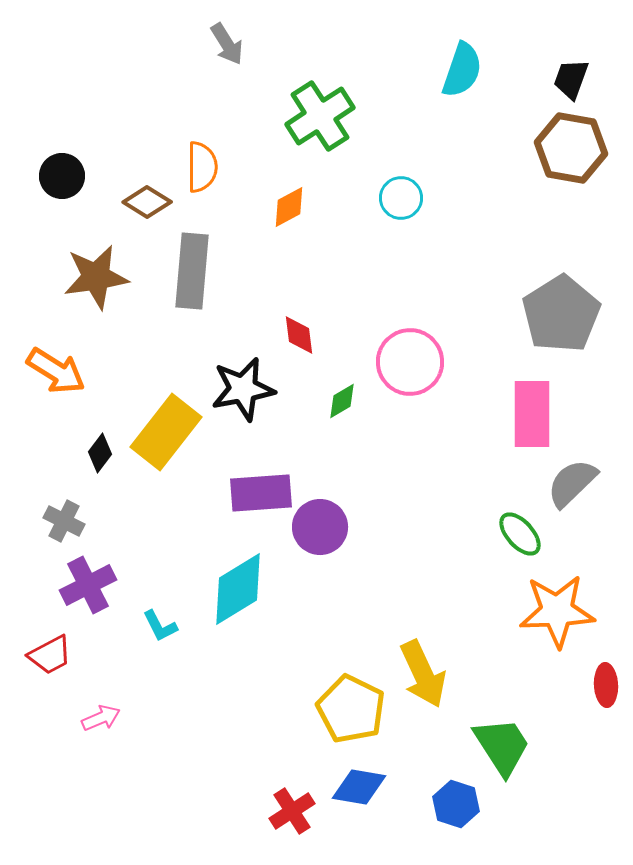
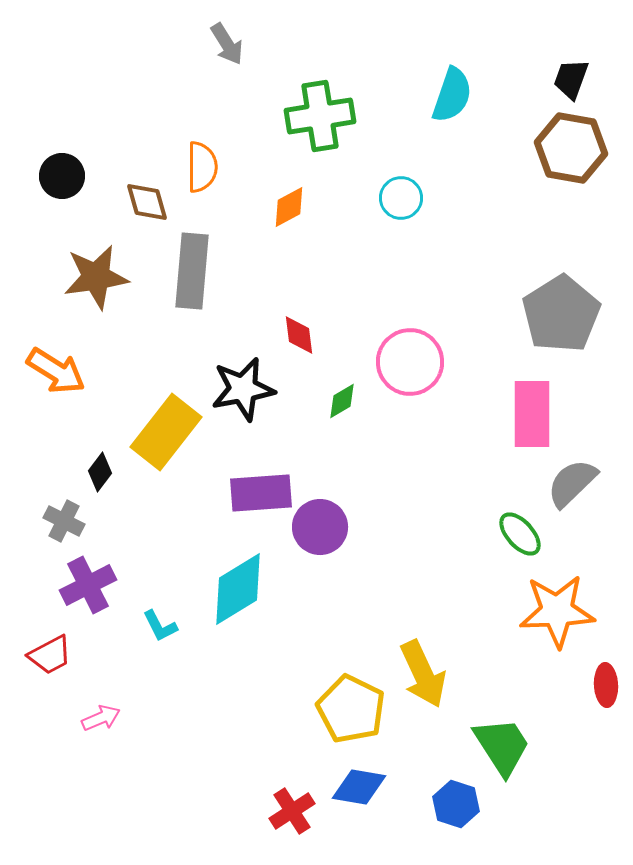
cyan semicircle: moved 10 px left, 25 px down
green cross: rotated 24 degrees clockwise
brown diamond: rotated 42 degrees clockwise
black diamond: moved 19 px down
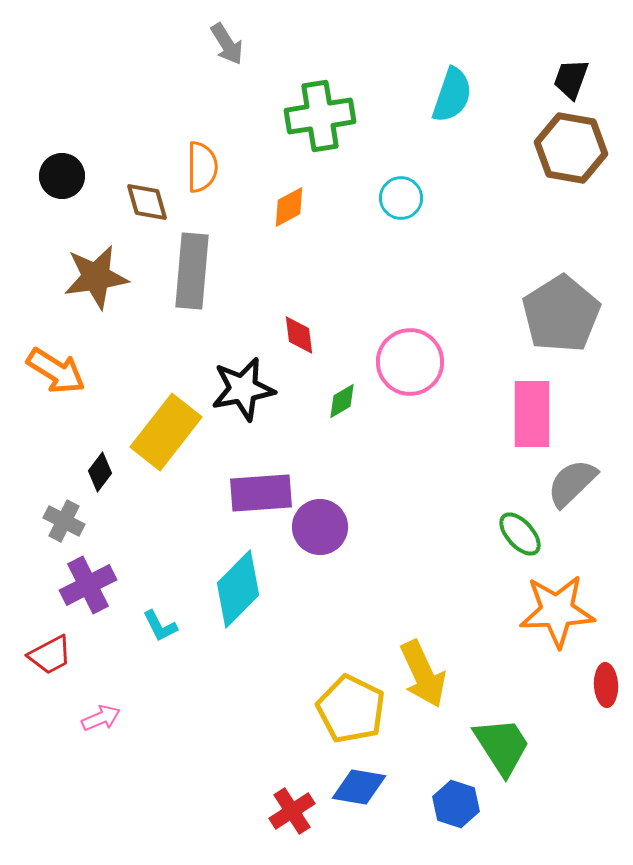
cyan diamond: rotated 14 degrees counterclockwise
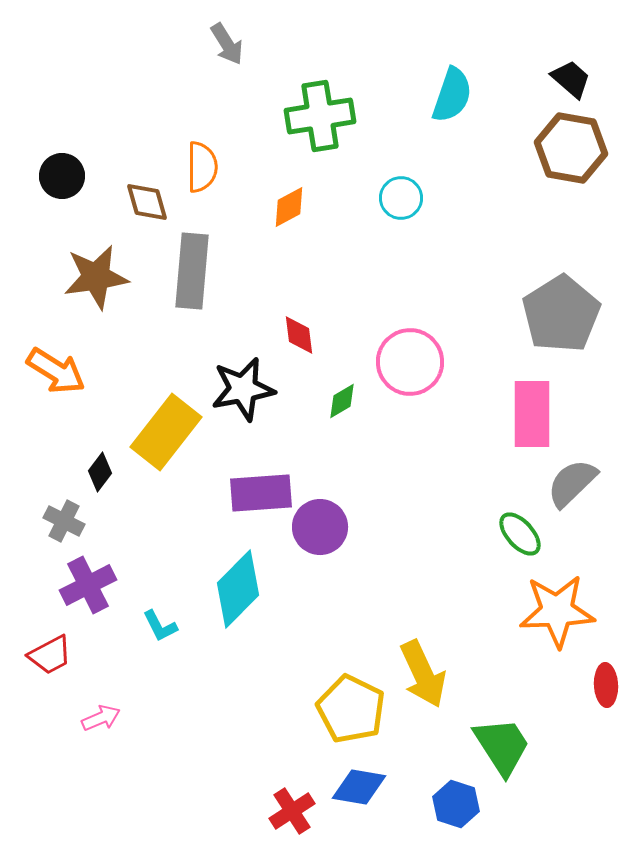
black trapezoid: rotated 111 degrees clockwise
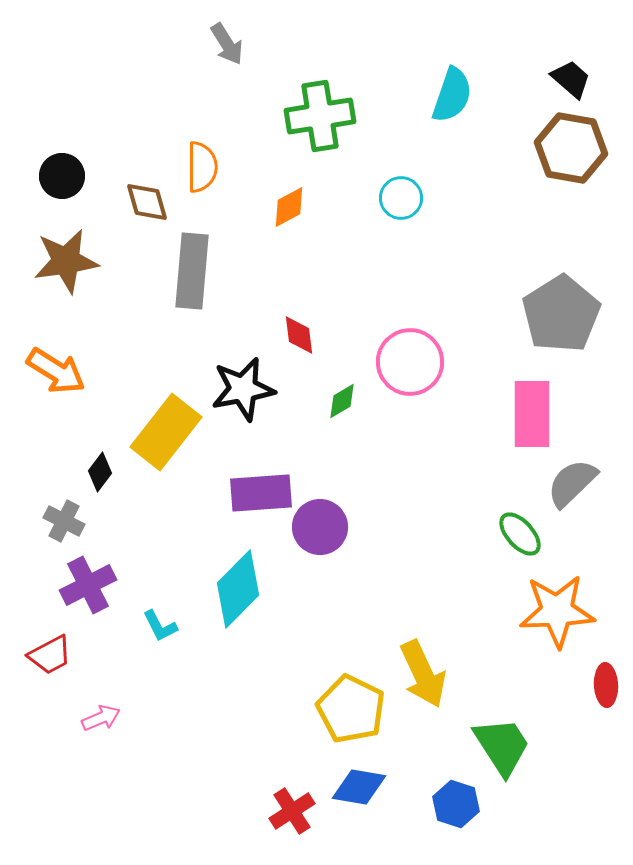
brown star: moved 30 px left, 16 px up
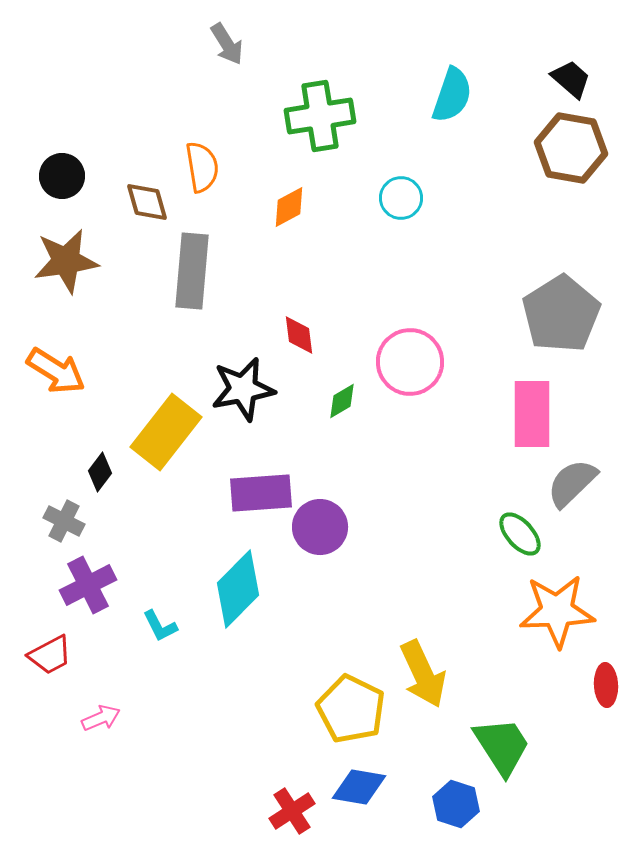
orange semicircle: rotated 9 degrees counterclockwise
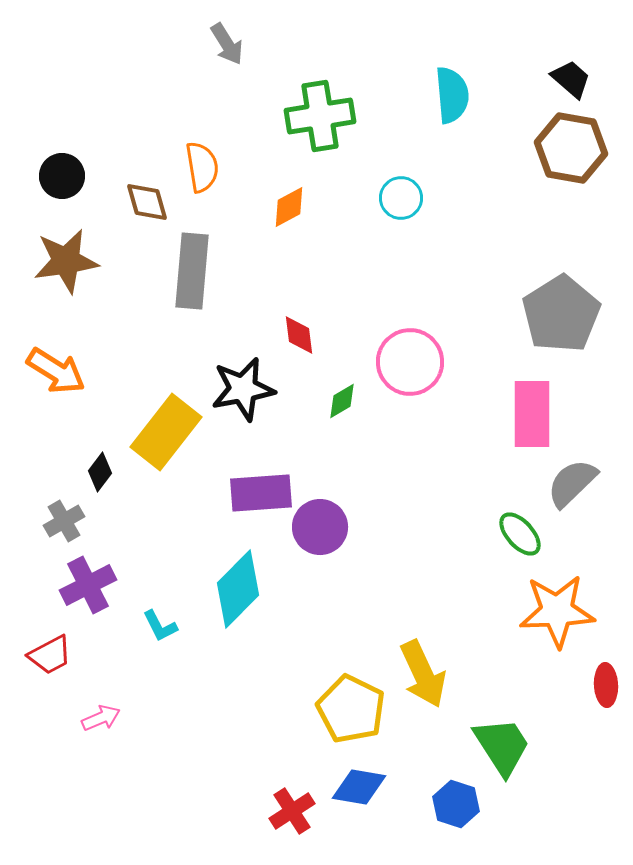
cyan semicircle: rotated 24 degrees counterclockwise
gray cross: rotated 33 degrees clockwise
